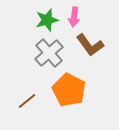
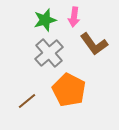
green star: moved 2 px left
brown L-shape: moved 4 px right, 1 px up
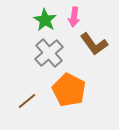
green star: rotated 25 degrees counterclockwise
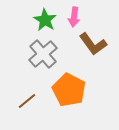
brown L-shape: moved 1 px left
gray cross: moved 6 px left, 1 px down
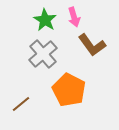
pink arrow: rotated 24 degrees counterclockwise
brown L-shape: moved 1 px left, 1 px down
brown line: moved 6 px left, 3 px down
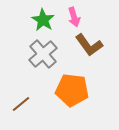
green star: moved 2 px left
brown L-shape: moved 3 px left
orange pentagon: moved 3 px right; rotated 20 degrees counterclockwise
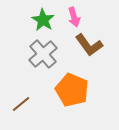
orange pentagon: rotated 16 degrees clockwise
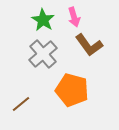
orange pentagon: rotated 8 degrees counterclockwise
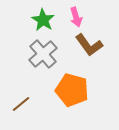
pink arrow: moved 2 px right
